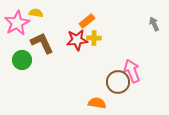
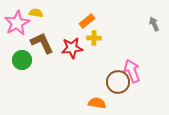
red star: moved 5 px left, 8 px down
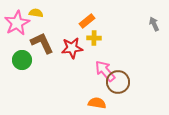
pink arrow: moved 27 px left; rotated 20 degrees counterclockwise
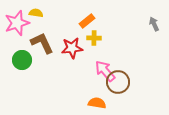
pink star: rotated 10 degrees clockwise
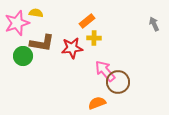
brown L-shape: rotated 125 degrees clockwise
green circle: moved 1 px right, 4 px up
orange semicircle: rotated 30 degrees counterclockwise
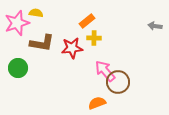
gray arrow: moved 1 px right, 2 px down; rotated 56 degrees counterclockwise
green circle: moved 5 px left, 12 px down
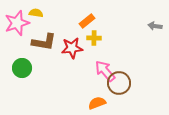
brown L-shape: moved 2 px right, 1 px up
green circle: moved 4 px right
brown circle: moved 1 px right, 1 px down
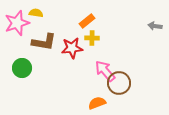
yellow cross: moved 2 px left
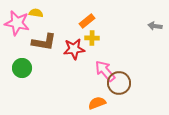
pink star: rotated 30 degrees clockwise
red star: moved 2 px right, 1 px down
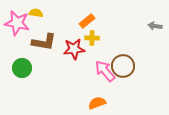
brown circle: moved 4 px right, 17 px up
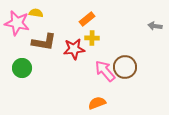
orange rectangle: moved 2 px up
brown circle: moved 2 px right, 1 px down
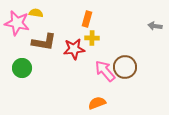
orange rectangle: rotated 35 degrees counterclockwise
